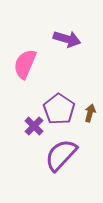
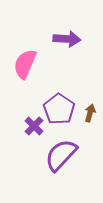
purple arrow: rotated 12 degrees counterclockwise
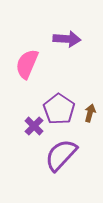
pink semicircle: moved 2 px right
